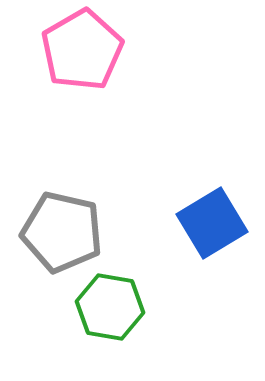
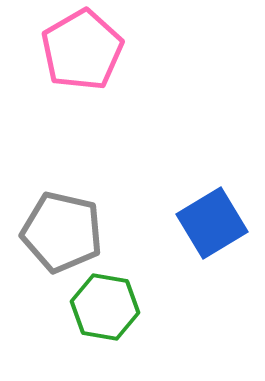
green hexagon: moved 5 px left
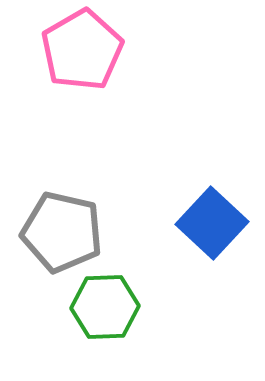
blue square: rotated 16 degrees counterclockwise
green hexagon: rotated 12 degrees counterclockwise
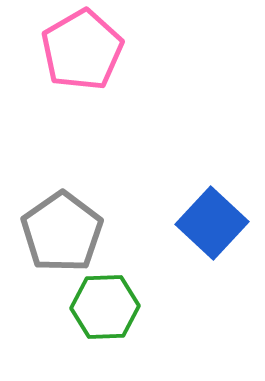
gray pentagon: rotated 24 degrees clockwise
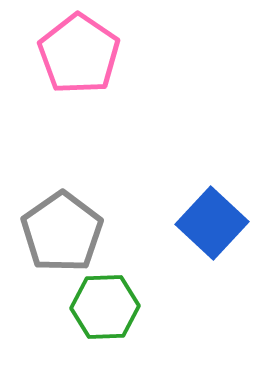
pink pentagon: moved 3 px left, 4 px down; rotated 8 degrees counterclockwise
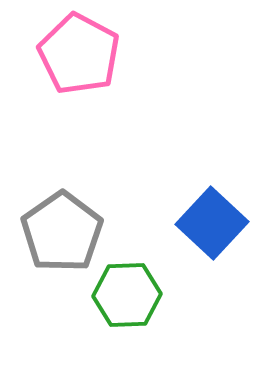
pink pentagon: rotated 6 degrees counterclockwise
green hexagon: moved 22 px right, 12 px up
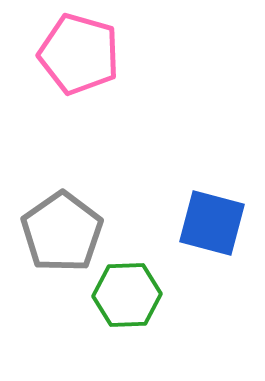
pink pentagon: rotated 12 degrees counterclockwise
blue square: rotated 28 degrees counterclockwise
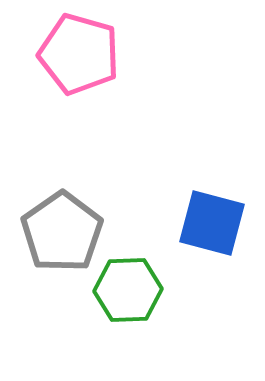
green hexagon: moved 1 px right, 5 px up
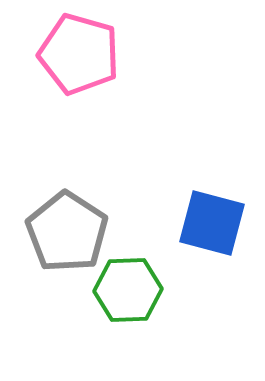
gray pentagon: moved 5 px right; rotated 4 degrees counterclockwise
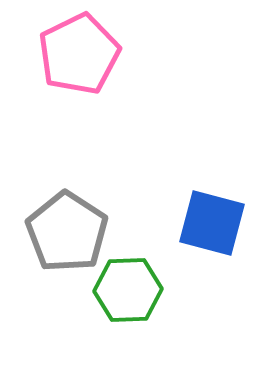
pink pentagon: rotated 30 degrees clockwise
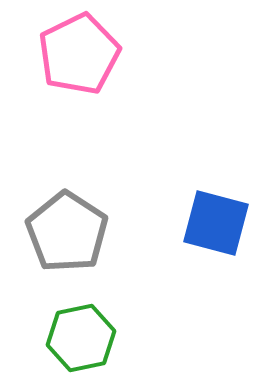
blue square: moved 4 px right
green hexagon: moved 47 px left, 48 px down; rotated 10 degrees counterclockwise
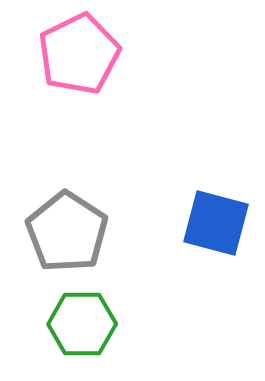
green hexagon: moved 1 px right, 14 px up; rotated 12 degrees clockwise
